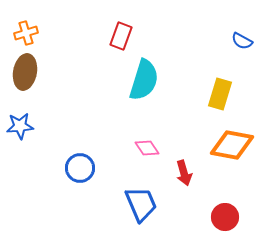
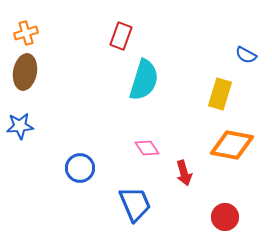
blue semicircle: moved 4 px right, 14 px down
blue trapezoid: moved 6 px left
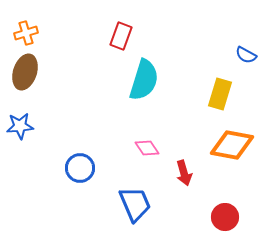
brown ellipse: rotated 8 degrees clockwise
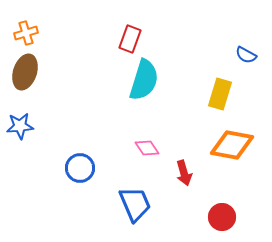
red rectangle: moved 9 px right, 3 px down
red circle: moved 3 px left
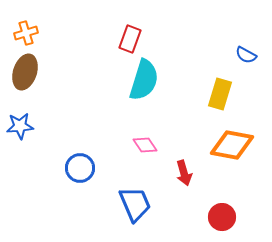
pink diamond: moved 2 px left, 3 px up
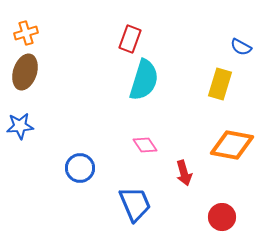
blue semicircle: moved 5 px left, 8 px up
yellow rectangle: moved 10 px up
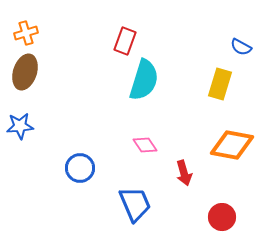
red rectangle: moved 5 px left, 2 px down
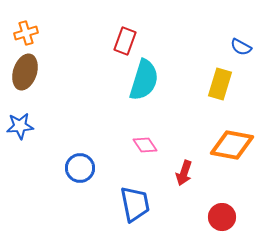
red arrow: rotated 35 degrees clockwise
blue trapezoid: rotated 12 degrees clockwise
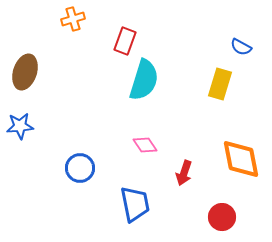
orange cross: moved 47 px right, 14 px up
orange diamond: moved 9 px right, 14 px down; rotated 69 degrees clockwise
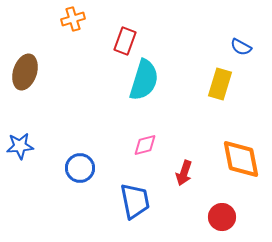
blue star: moved 20 px down
pink diamond: rotated 70 degrees counterclockwise
blue trapezoid: moved 3 px up
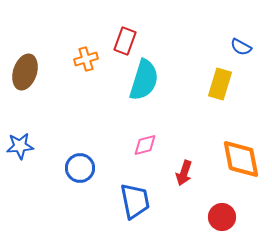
orange cross: moved 13 px right, 40 px down
